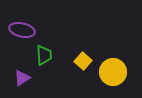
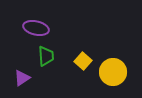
purple ellipse: moved 14 px right, 2 px up
green trapezoid: moved 2 px right, 1 px down
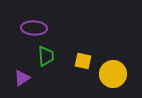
purple ellipse: moved 2 px left; rotated 10 degrees counterclockwise
yellow square: rotated 30 degrees counterclockwise
yellow circle: moved 2 px down
